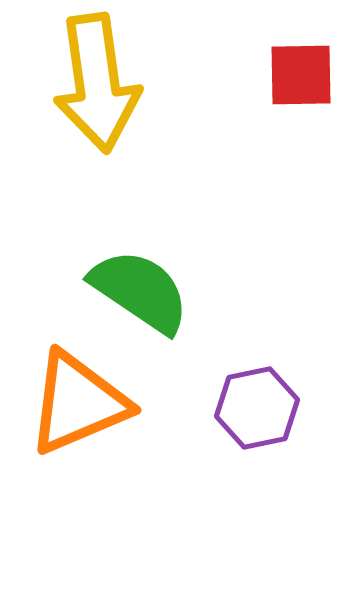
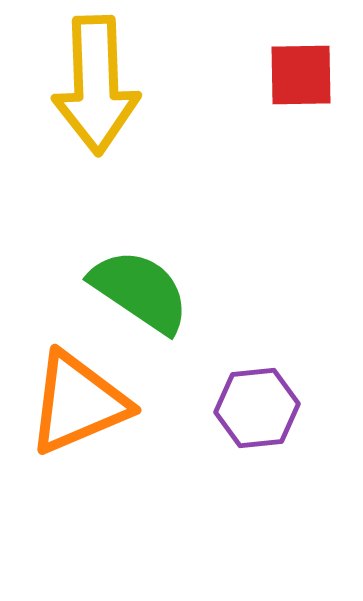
yellow arrow: moved 1 px left, 2 px down; rotated 6 degrees clockwise
purple hexagon: rotated 6 degrees clockwise
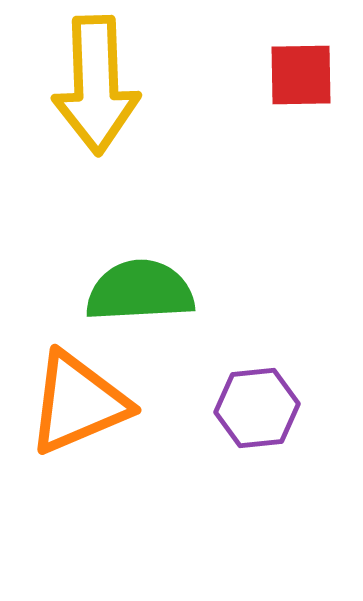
green semicircle: rotated 37 degrees counterclockwise
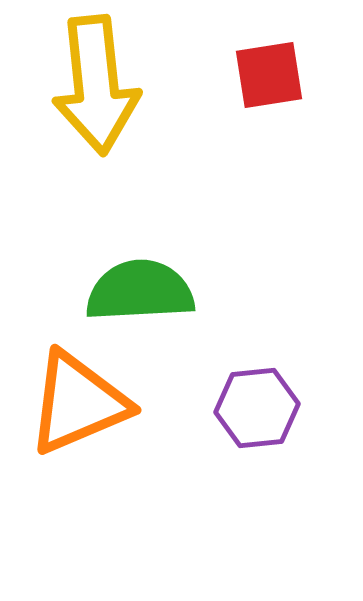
red square: moved 32 px left; rotated 8 degrees counterclockwise
yellow arrow: rotated 4 degrees counterclockwise
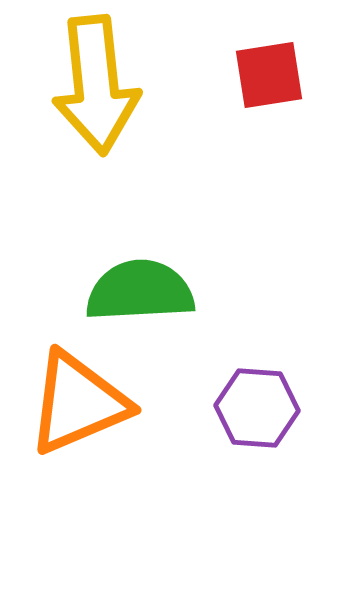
purple hexagon: rotated 10 degrees clockwise
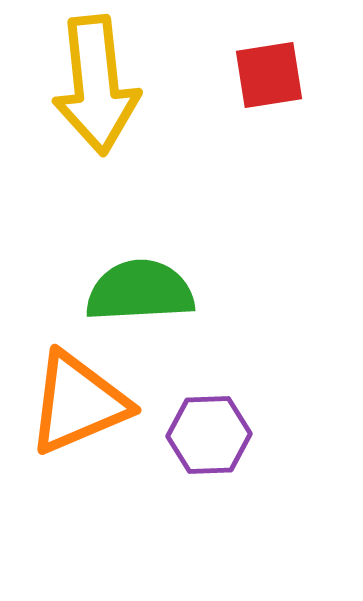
purple hexagon: moved 48 px left, 27 px down; rotated 6 degrees counterclockwise
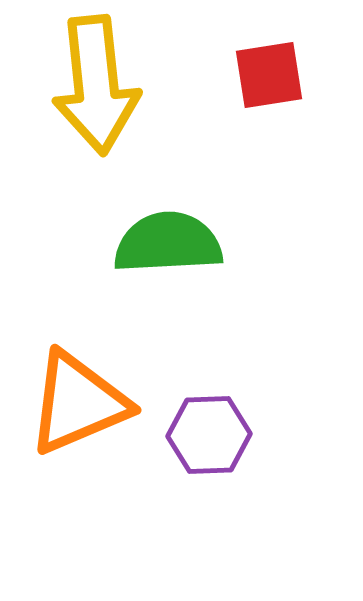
green semicircle: moved 28 px right, 48 px up
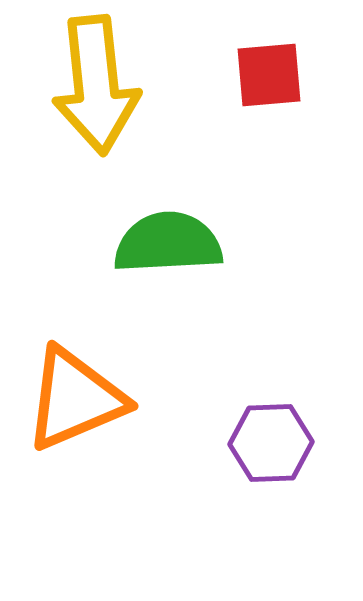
red square: rotated 4 degrees clockwise
orange triangle: moved 3 px left, 4 px up
purple hexagon: moved 62 px right, 8 px down
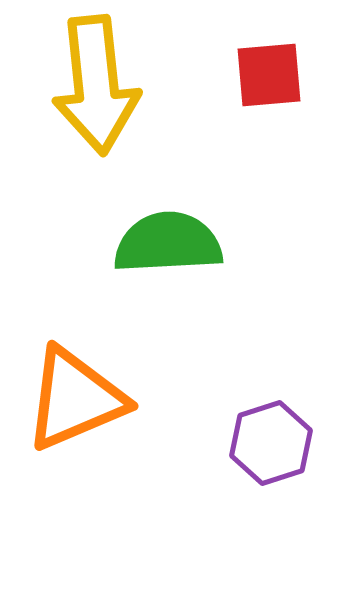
purple hexagon: rotated 16 degrees counterclockwise
